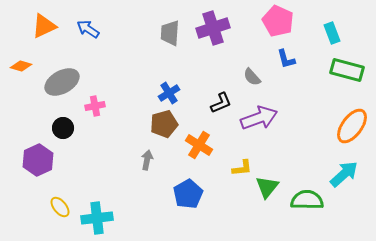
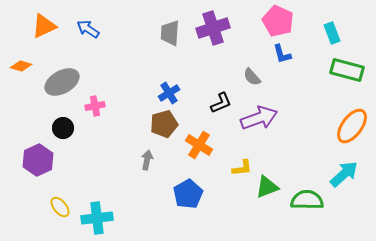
blue L-shape: moved 4 px left, 5 px up
green triangle: rotated 30 degrees clockwise
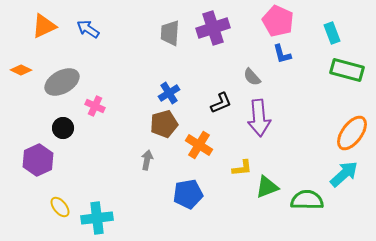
orange diamond: moved 4 px down; rotated 10 degrees clockwise
pink cross: rotated 36 degrees clockwise
purple arrow: rotated 105 degrees clockwise
orange ellipse: moved 7 px down
blue pentagon: rotated 20 degrees clockwise
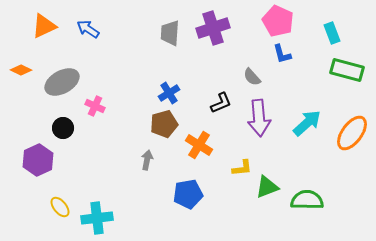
cyan arrow: moved 37 px left, 51 px up
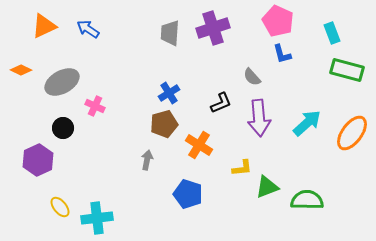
blue pentagon: rotated 28 degrees clockwise
